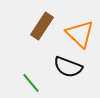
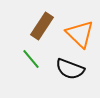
black semicircle: moved 2 px right, 2 px down
green line: moved 24 px up
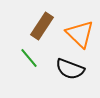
green line: moved 2 px left, 1 px up
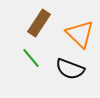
brown rectangle: moved 3 px left, 3 px up
green line: moved 2 px right
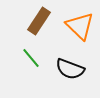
brown rectangle: moved 2 px up
orange triangle: moved 8 px up
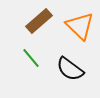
brown rectangle: rotated 16 degrees clockwise
black semicircle: rotated 16 degrees clockwise
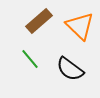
green line: moved 1 px left, 1 px down
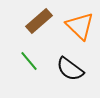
green line: moved 1 px left, 2 px down
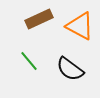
brown rectangle: moved 2 px up; rotated 16 degrees clockwise
orange triangle: rotated 16 degrees counterclockwise
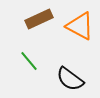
black semicircle: moved 10 px down
